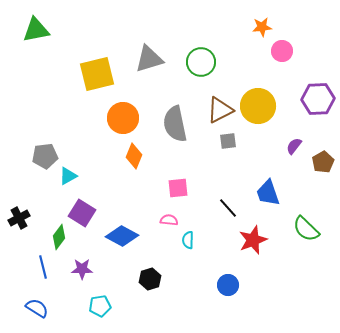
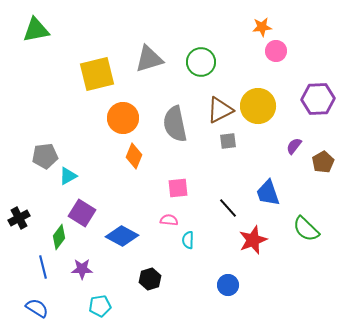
pink circle: moved 6 px left
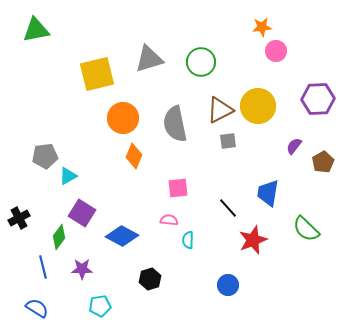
blue trapezoid: rotated 28 degrees clockwise
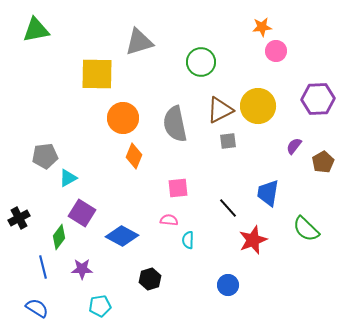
gray triangle: moved 10 px left, 17 px up
yellow square: rotated 15 degrees clockwise
cyan triangle: moved 2 px down
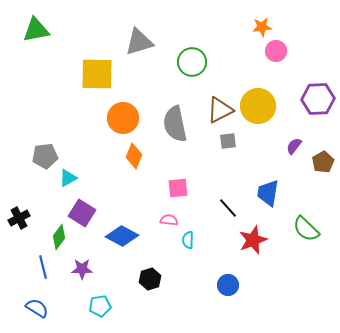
green circle: moved 9 px left
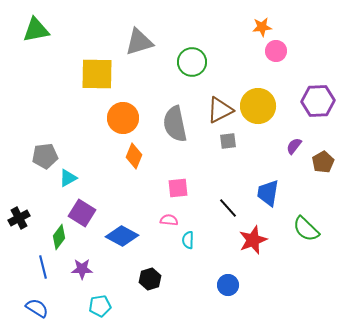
purple hexagon: moved 2 px down
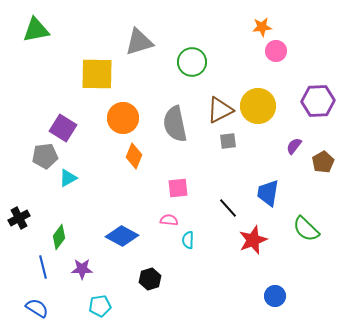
purple square: moved 19 px left, 85 px up
blue circle: moved 47 px right, 11 px down
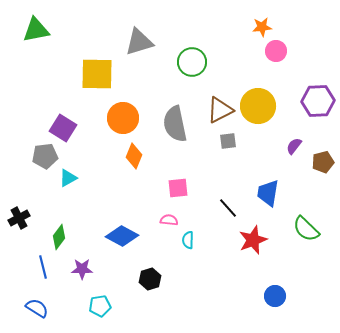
brown pentagon: rotated 15 degrees clockwise
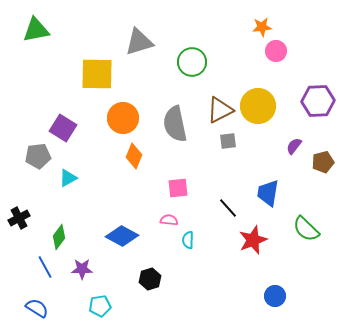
gray pentagon: moved 7 px left
blue line: moved 2 px right; rotated 15 degrees counterclockwise
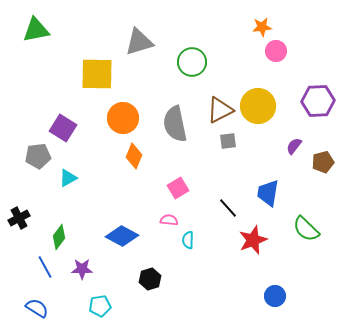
pink square: rotated 25 degrees counterclockwise
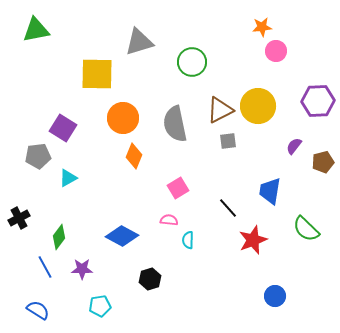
blue trapezoid: moved 2 px right, 2 px up
blue semicircle: moved 1 px right, 2 px down
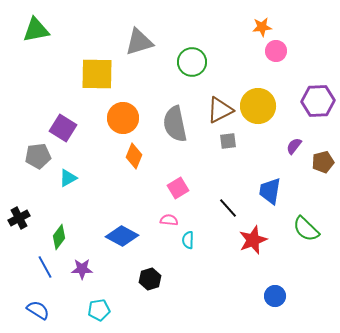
cyan pentagon: moved 1 px left, 4 px down
